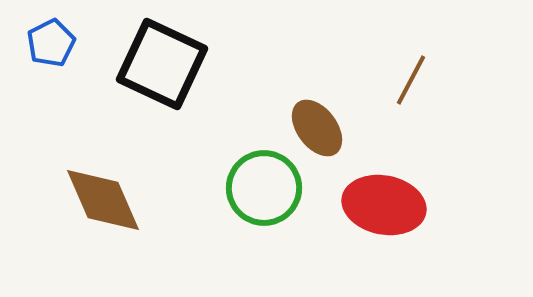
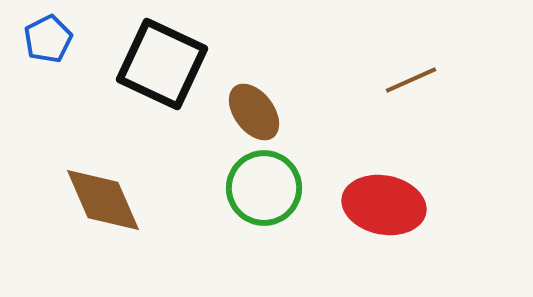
blue pentagon: moved 3 px left, 4 px up
brown line: rotated 38 degrees clockwise
brown ellipse: moved 63 px left, 16 px up
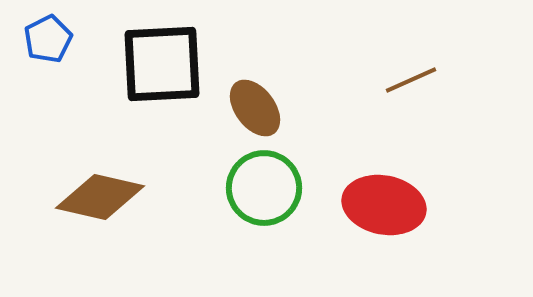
black square: rotated 28 degrees counterclockwise
brown ellipse: moved 1 px right, 4 px up
brown diamond: moved 3 px left, 3 px up; rotated 54 degrees counterclockwise
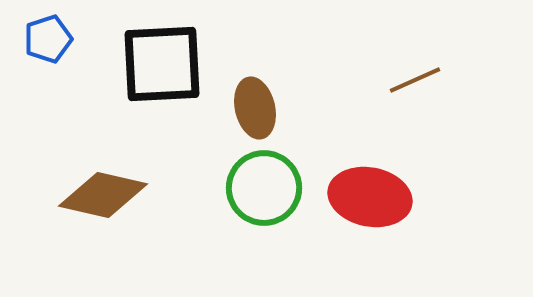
blue pentagon: rotated 9 degrees clockwise
brown line: moved 4 px right
brown ellipse: rotated 24 degrees clockwise
brown diamond: moved 3 px right, 2 px up
red ellipse: moved 14 px left, 8 px up
